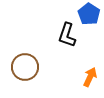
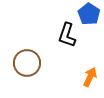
brown circle: moved 2 px right, 4 px up
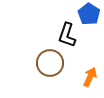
brown circle: moved 23 px right
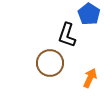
orange arrow: moved 1 px down
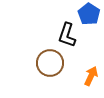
orange arrow: moved 1 px right, 2 px up
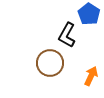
black L-shape: rotated 10 degrees clockwise
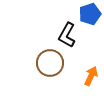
blue pentagon: moved 1 px right; rotated 20 degrees clockwise
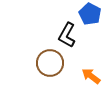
blue pentagon: rotated 25 degrees counterclockwise
orange arrow: rotated 78 degrees counterclockwise
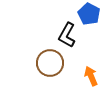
blue pentagon: moved 1 px left
orange arrow: rotated 30 degrees clockwise
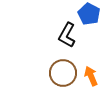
brown circle: moved 13 px right, 10 px down
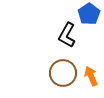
blue pentagon: rotated 10 degrees clockwise
